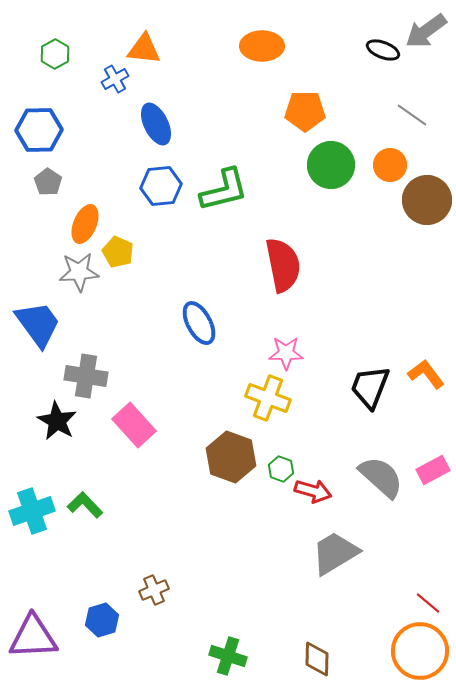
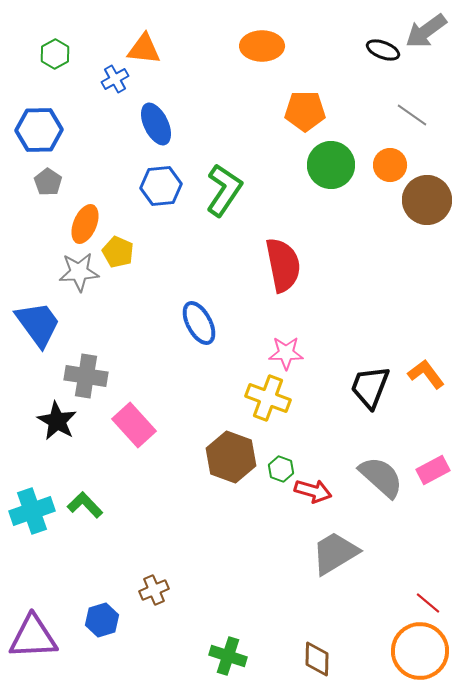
green L-shape at (224, 190): rotated 42 degrees counterclockwise
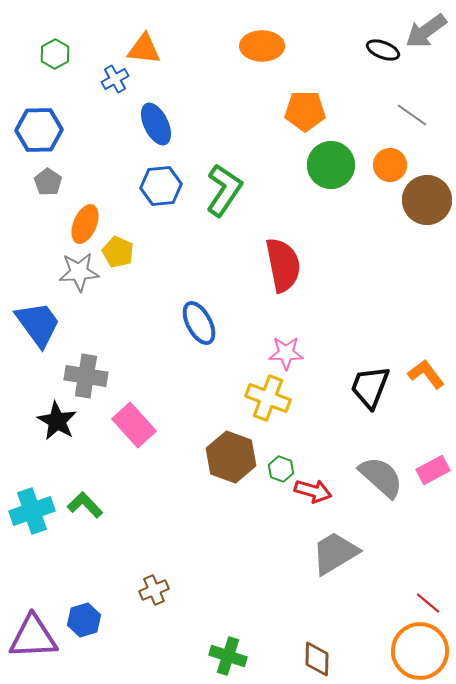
blue hexagon at (102, 620): moved 18 px left
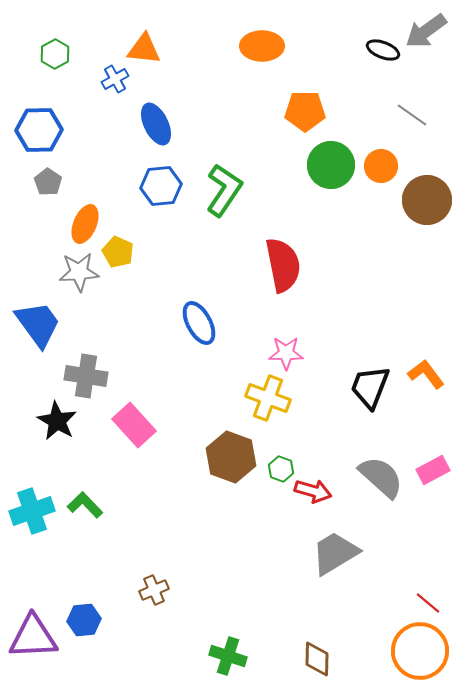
orange circle at (390, 165): moved 9 px left, 1 px down
blue hexagon at (84, 620): rotated 12 degrees clockwise
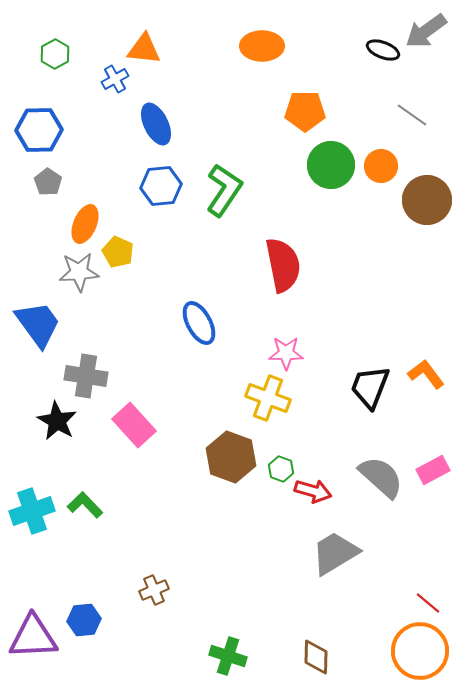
brown diamond at (317, 659): moved 1 px left, 2 px up
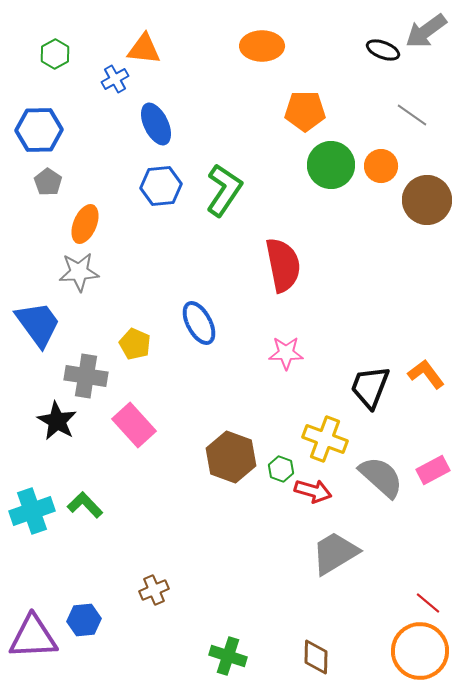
yellow pentagon at (118, 252): moved 17 px right, 92 px down
yellow cross at (268, 398): moved 57 px right, 41 px down
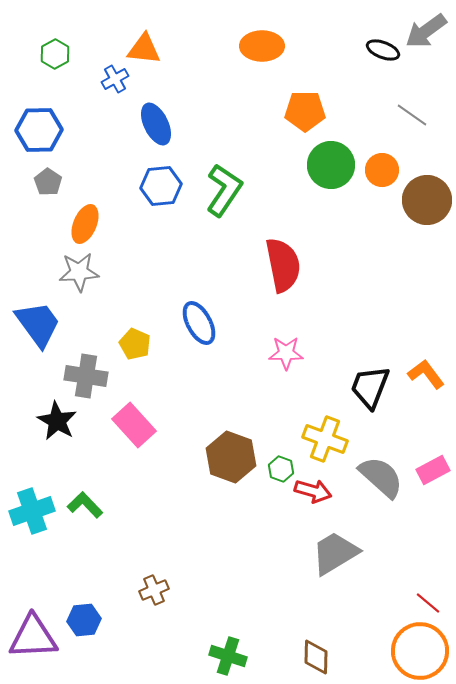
orange circle at (381, 166): moved 1 px right, 4 px down
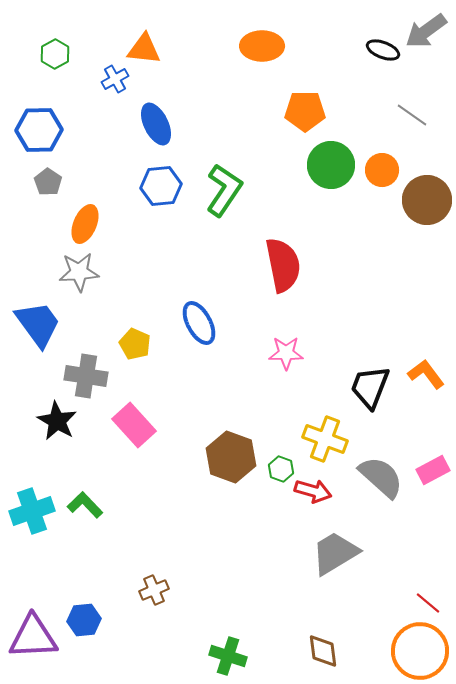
brown diamond at (316, 657): moved 7 px right, 6 px up; rotated 9 degrees counterclockwise
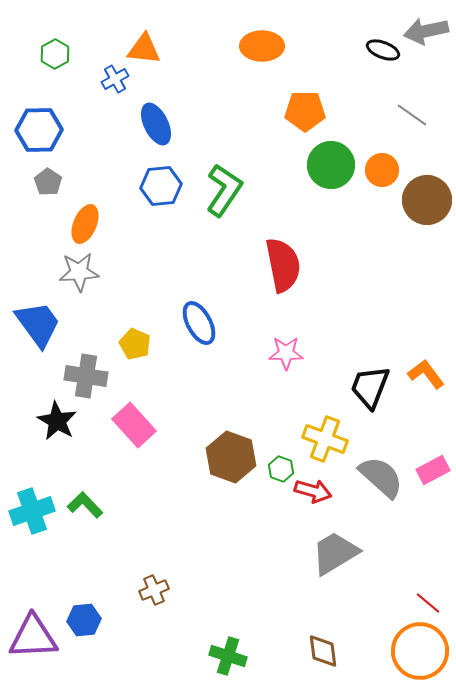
gray arrow at (426, 31): rotated 24 degrees clockwise
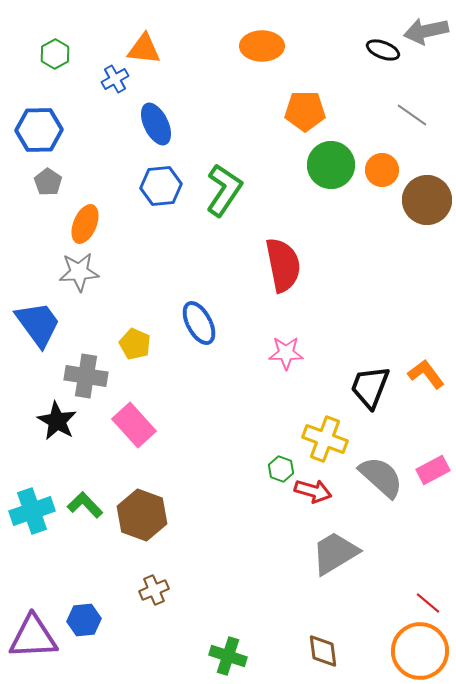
brown hexagon at (231, 457): moved 89 px left, 58 px down
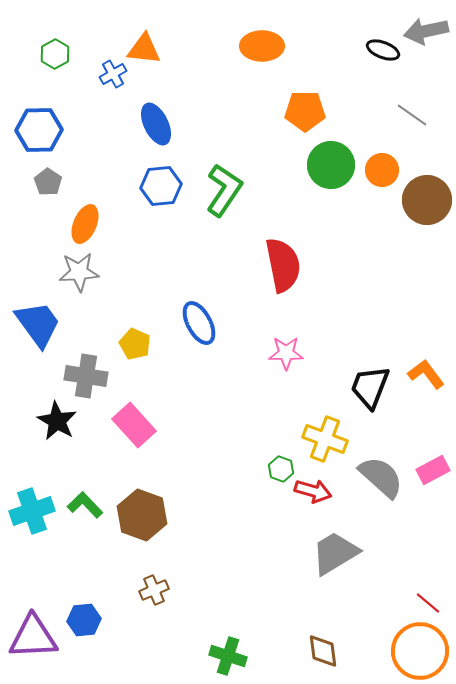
blue cross at (115, 79): moved 2 px left, 5 px up
